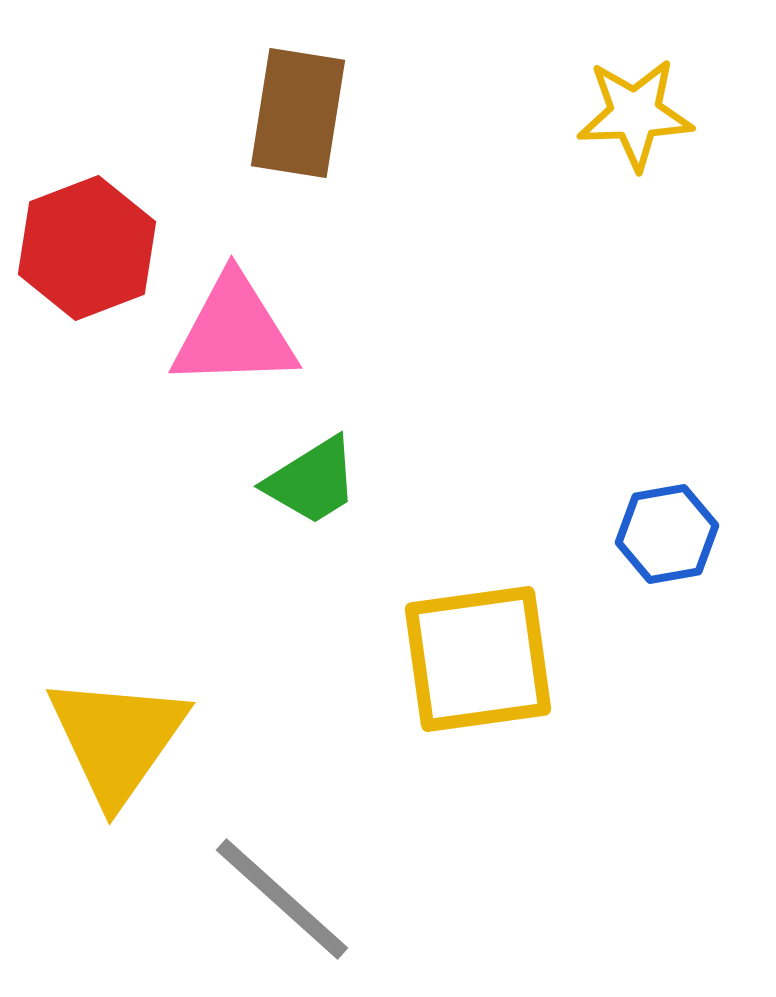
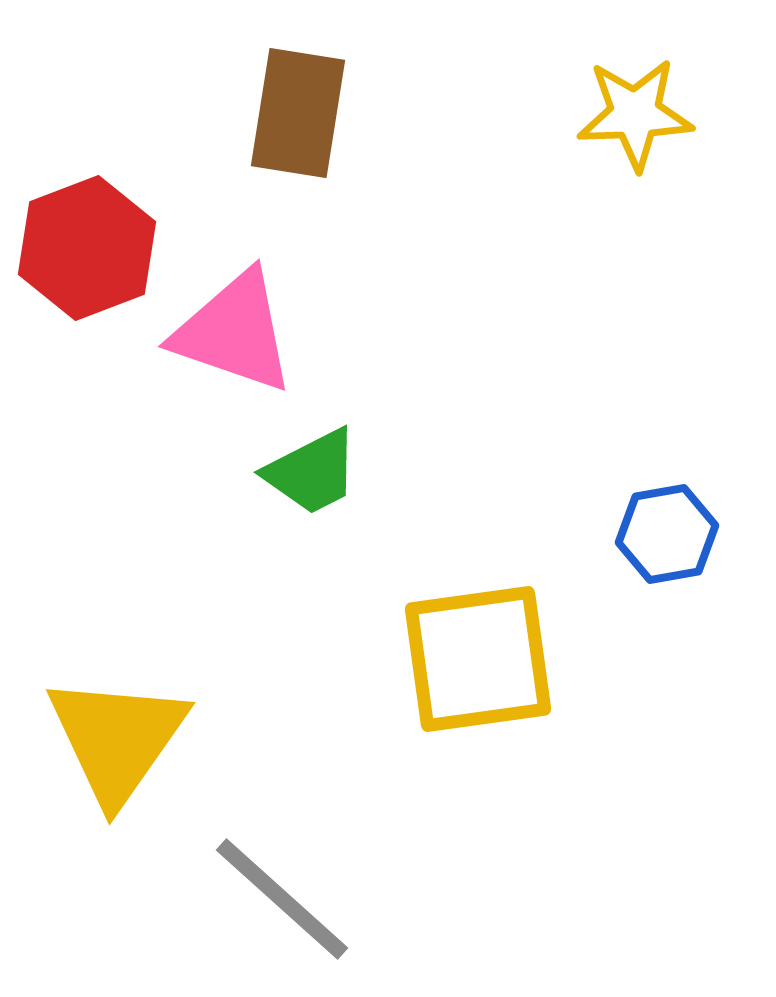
pink triangle: rotated 21 degrees clockwise
green trapezoid: moved 9 px up; rotated 5 degrees clockwise
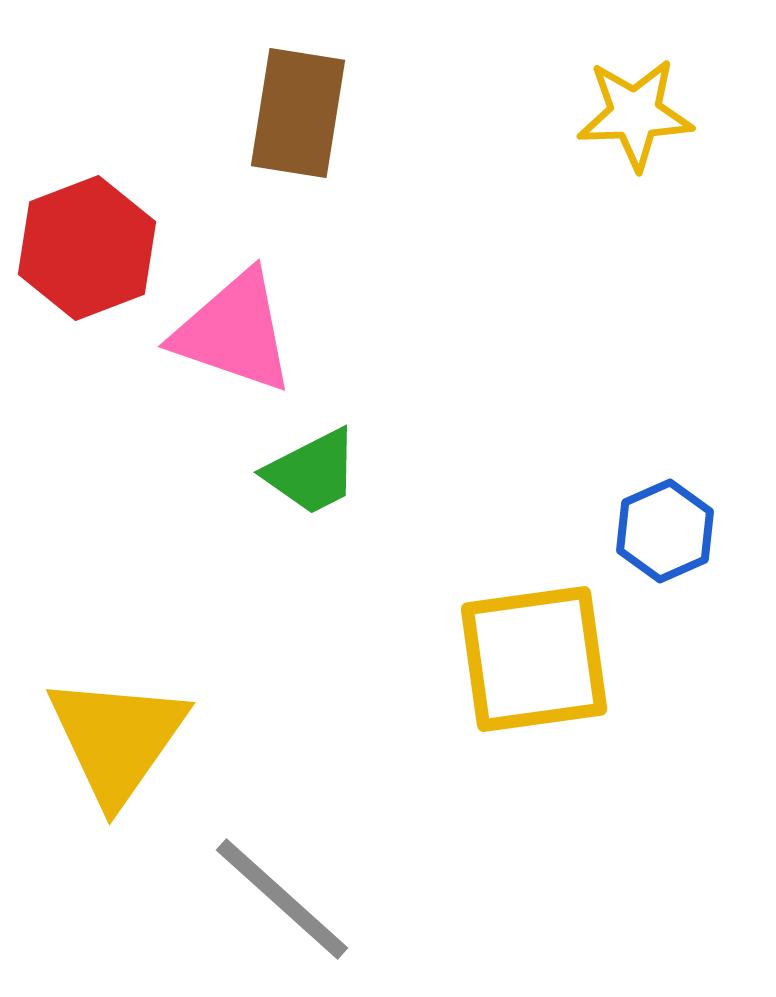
blue hexagon: moved 2 px left, 3 px up; rotated 14 degrees counterclockwise
yellow square: moved 56 px right
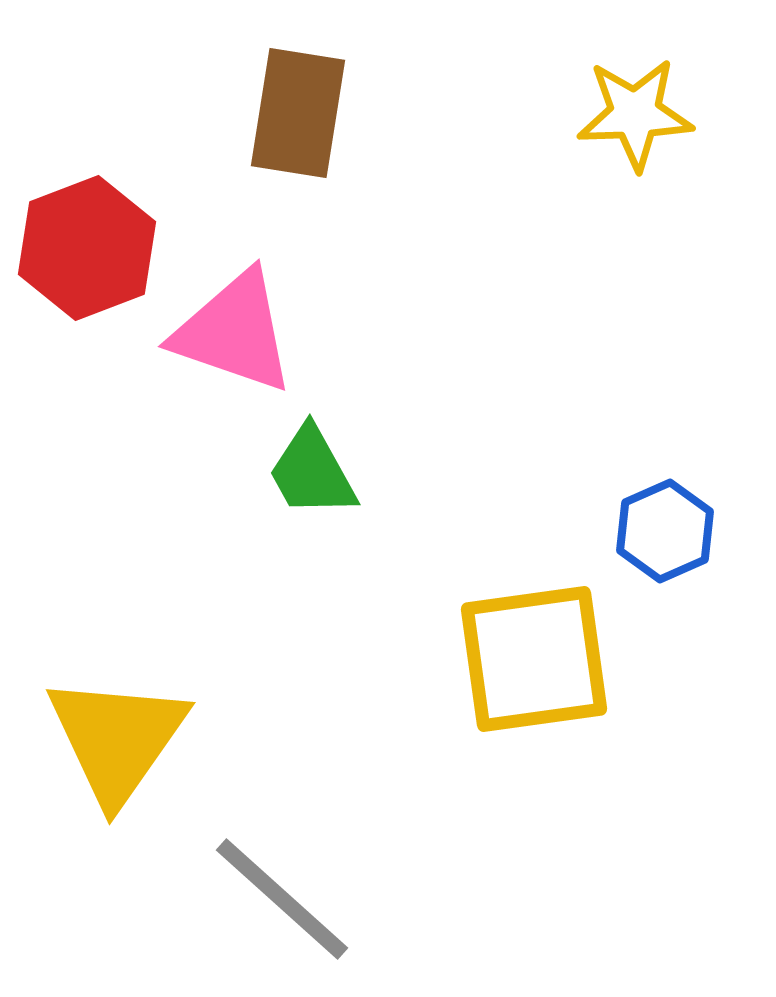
green trapezoid: rotated 88 degrees clockwise
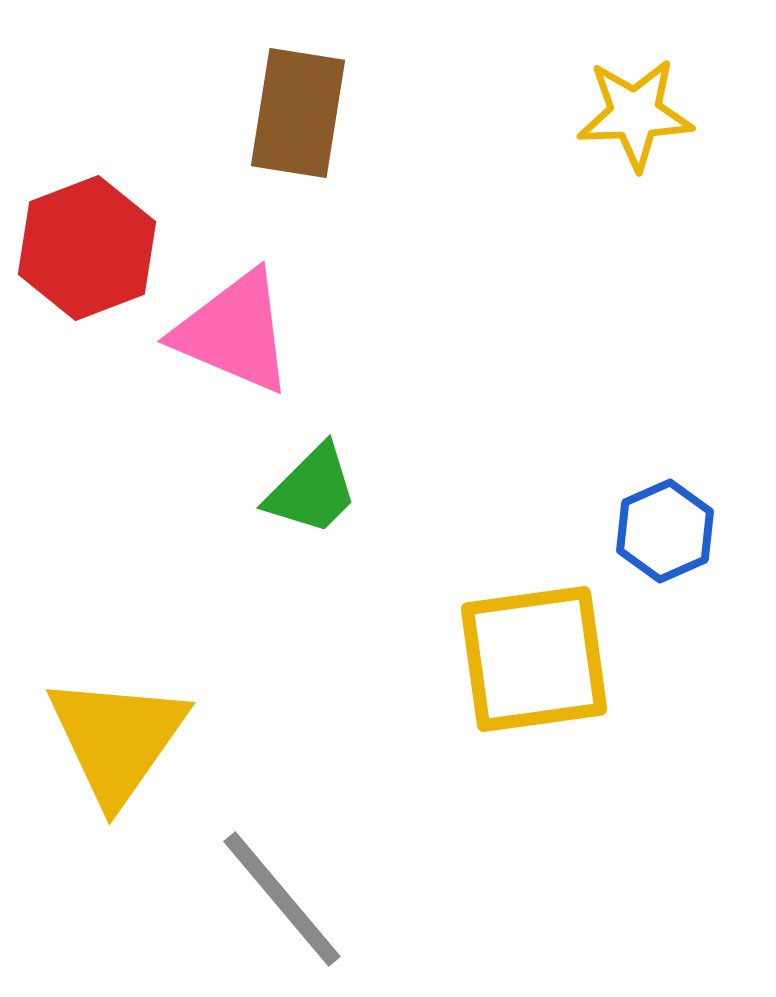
pink triangle: rotated 4 degrees clockwise
green trapezoid: moved 18 px down; rotated 106 degrees counterclockwise
gray line: rotated 8 degrees clockwise
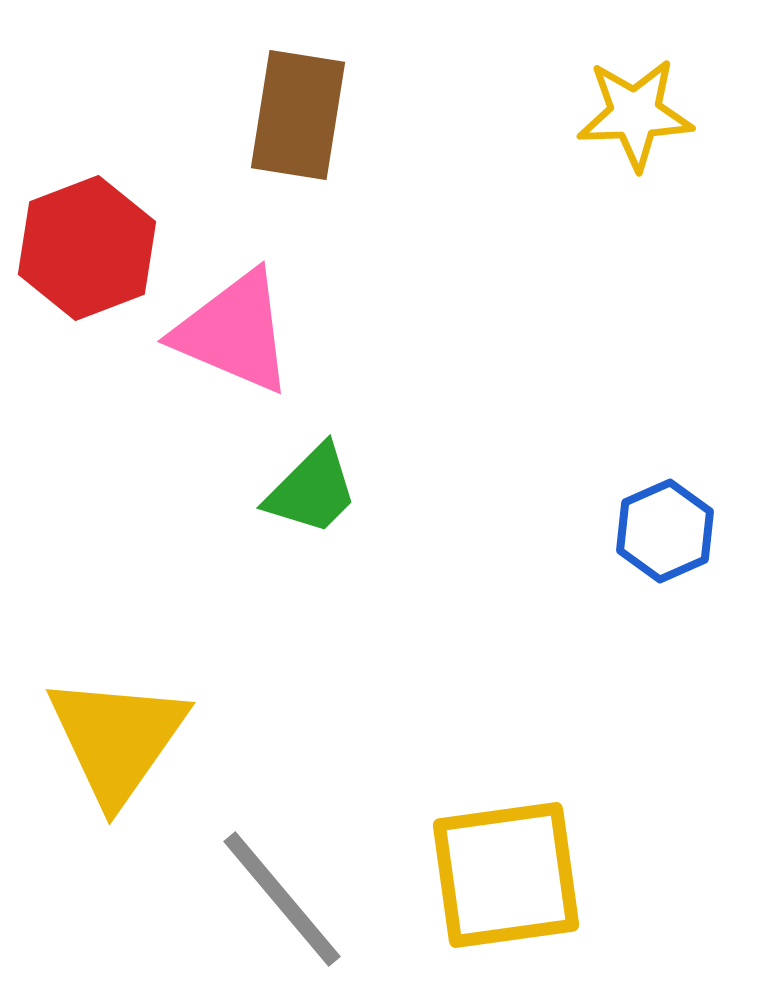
brown rectangle: moved 2 px down
yellow square: moved 28 px left, 216 px down
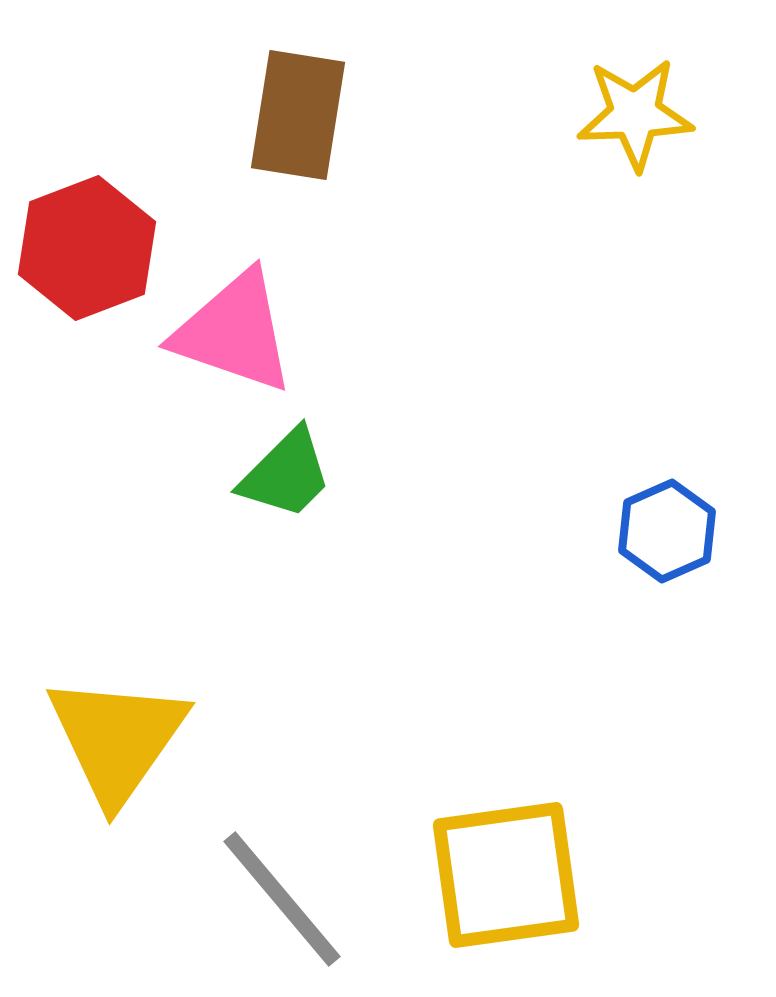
pink triangle: rotated 4 degrees counterclockwise
green trapezoid: moved 26 px left, 16 px up
blue hexagon: moved 2 px right
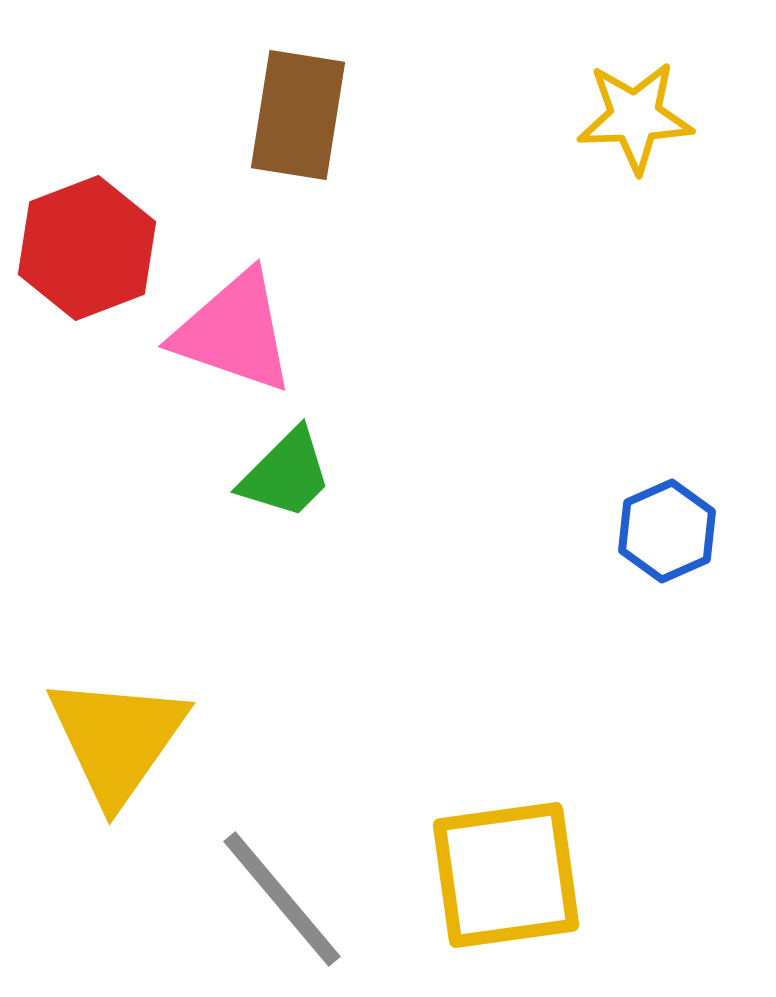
yellow star: moved 3 px down
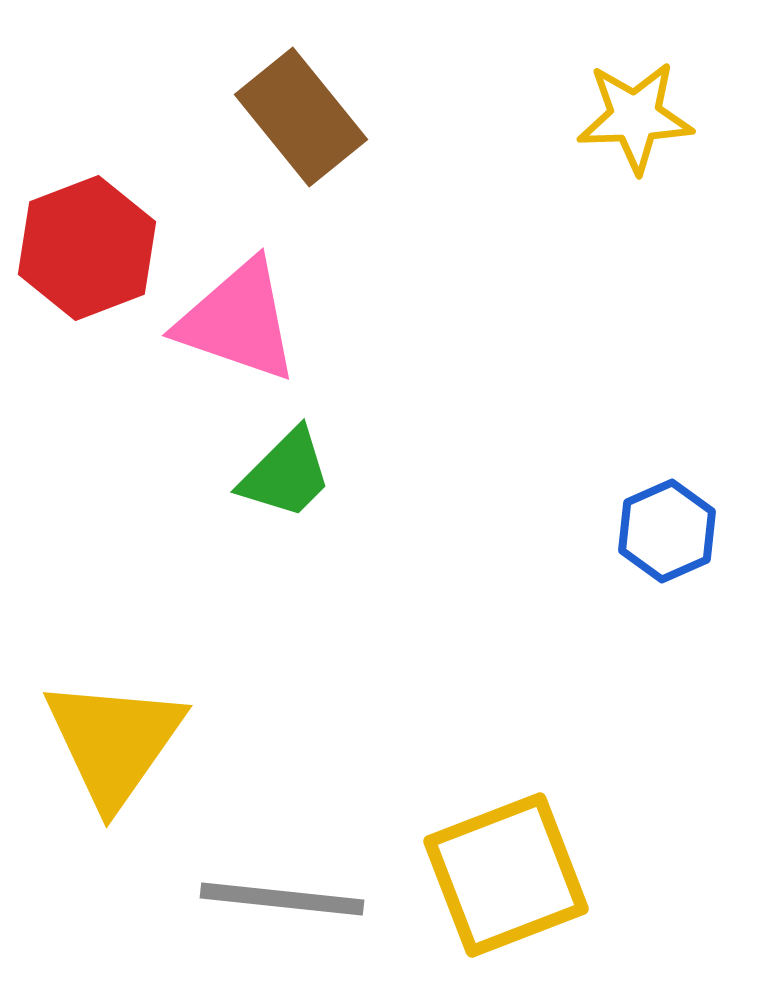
brown rectangle: moved 3 px right, 2 px down; rotated 48 degrees counterclockwise
pink triangle: moved 4 px right, 11 px up
yellow triangle: moved 3 px left, 3 px down
yellow square: rotated 13 degrees counterclockwise
gray line: rotated 44 degrees counterclockwise
